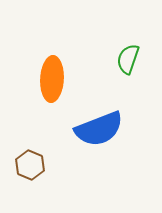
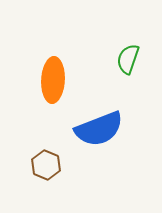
orange ellipse: moved 1 px right, 1 px down
brown hexagon: moved 16 px right
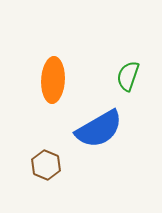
green semicircle: moved 17 px down
blue semicircle: rotated 9 degrees counterclockwise
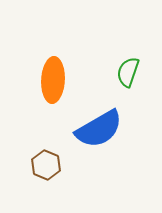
green semicircle: moved 4 px up
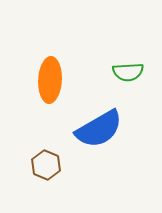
green semicircle: rotated 112 degrees counterclockwise
orange ellipse: moved 3 px left
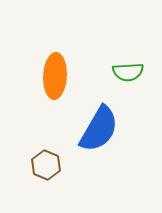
orange ellipse: moved 5 px right, 4 px up
blue semicircle: rotated 30 degrees counterclockwise
